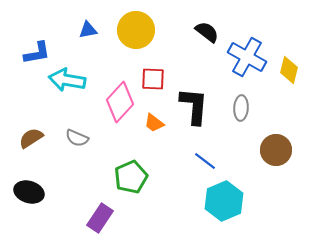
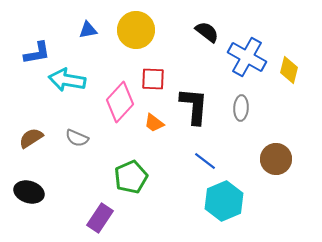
brown circle: moved 9 px down
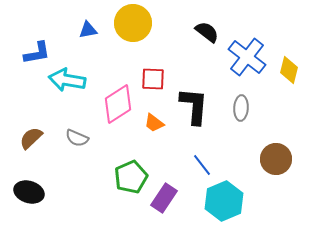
yellow circle: moved 3 px left, 7 px up
blue cross: rotated 9 degrees clockwise
pink diamond: moved 2 px left, 2 px down; rotated 15 degrees clockwise
brown semicircle: rotated 10 degrees counterclockwise
blue line: moved 3 px left, 4 px down; rotated 15 degrees clockwise
purple rectangle: moved 64 px right, 20 px up
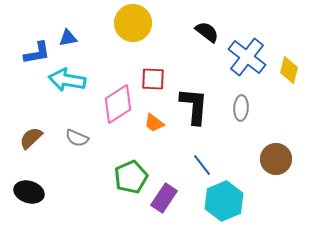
blue triangle: moved 20 px left, 8 px down
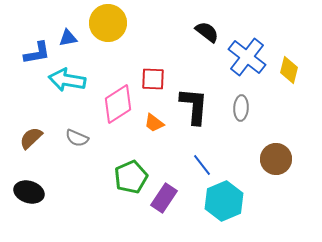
yellow circle: moved 25 px left
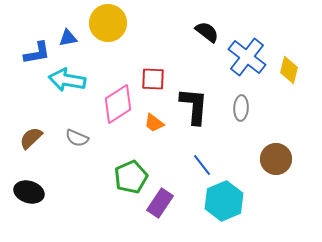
purple rectangle: moved 4 px left, 5 px down
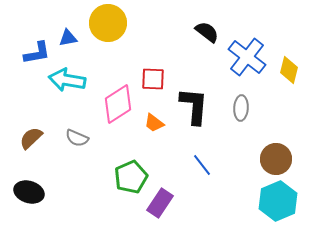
cyan hexagon: moved 54 px right
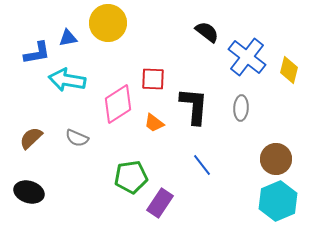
green pentagon: rotated 16 degrees clockwise
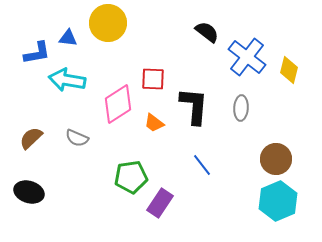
blue triangle: rotated 18 degrees clockwise
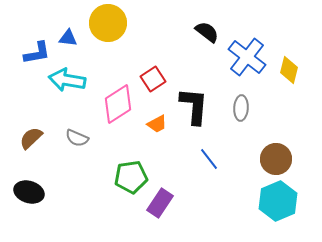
red square: rotated 35 degrees counterclockwise
orange trapezoid: moved 3 px right, 1 px down; rotated 65 degrees counterclockwise
blue line: moved 7 px right, 6 px up
